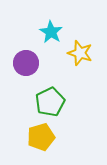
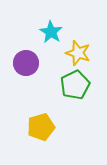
yellow star: moved 2 px left
green pentagon: moved 25 px right, 17 px up
yellow pentagon: moved 10 px up
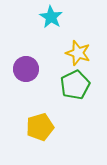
cyan star: moved 15 px up
purple circle: moved 6 px down
yellow pentagon: moved 1 px left
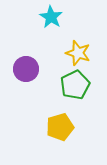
yellow pentagon: moved 20 px right
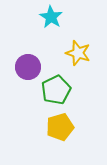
purple circle: moved 2 px right, 2 px up
green pentagon: moved 19 px left, 5 px down
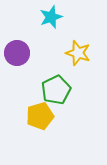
cyan star: rotated 20 degrees clockwise
purple circle: moved 11 px left, 14 px up
yellow pentagon: moved 20 px left, 11 px up
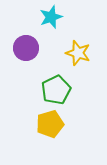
purple circle: moved 9 px right, 5 px up
yellow pentagon: moved 10 px right, 8 px down
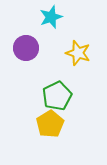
green pentagon: moved 1 px right, 6 px down
yellow pentagon: rotated 16 degrees counterclockwise
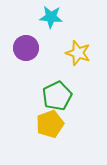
cyan star: rotated 25 degrees clockwise
yellow pentagon: rotated 12 degrees clockwise
